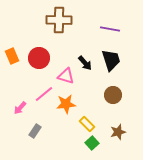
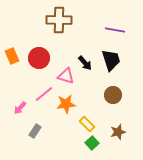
purple line: moved 5 px right, 1 px down
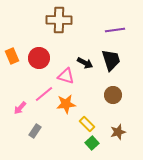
purple line: rotated 18 degrees counterclockwise
black arrow: rotated 21 degrees counterclockwise
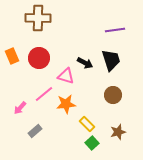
brown cross: moved 21 px left, 2 px up
gray rectangle: rotated 16 degrees clockwise
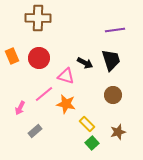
orange star: rotated 18 degrees clockwise
pink arrow: rotated 16 degrees counterclockwise
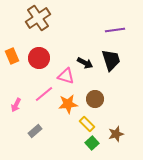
brown cross: rotated 35 degrees counterclockwise
brown circle: moved 18 px left, 4 px down
orange star: moved 2 px right; rotated 18 degrees counterclockwise
pink arrow: moved 4 px left, 3 px up
brown star: moved 2 px left, 2 px down
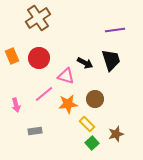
pink arrow: rotated 40 degrees counterclockwise
gray rectangle: rotated 32 degrees clockwise
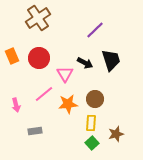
purple line: moved 20 px left; rotated 36 degrees counterclockwise
pink triangle: moved 1 px left, 2 px up; rotated 42 degrees clockwise
yellow rectangle: moved 4 px right, 1 px up; rotated 49 degrees clockwise
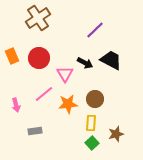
black trapezoid: rotated 45 degrees counterclockwise
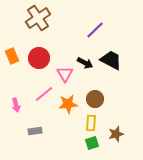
green square: rotated 24 degrees clockwise
